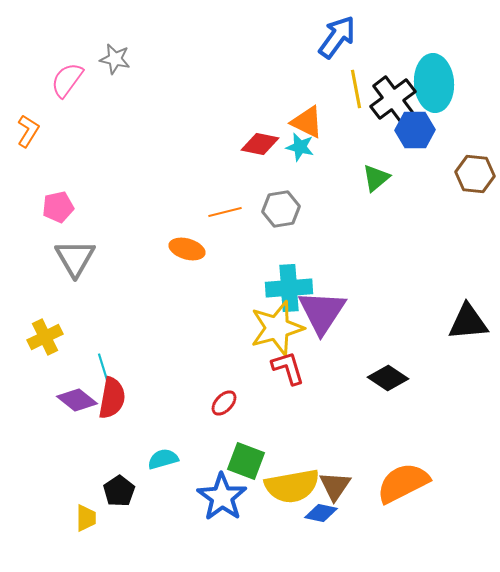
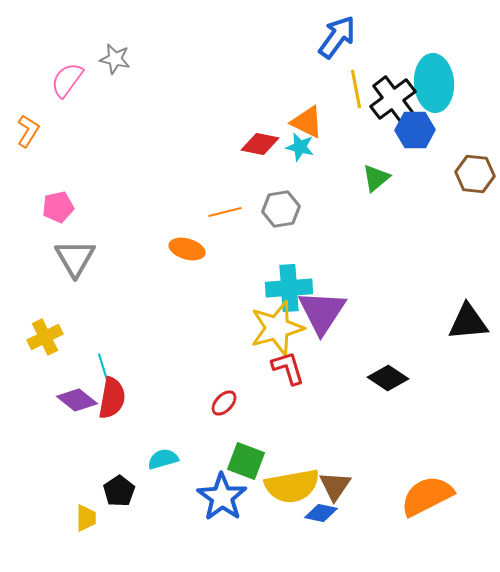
orange semicircle: moved 24 px right, 13 px down
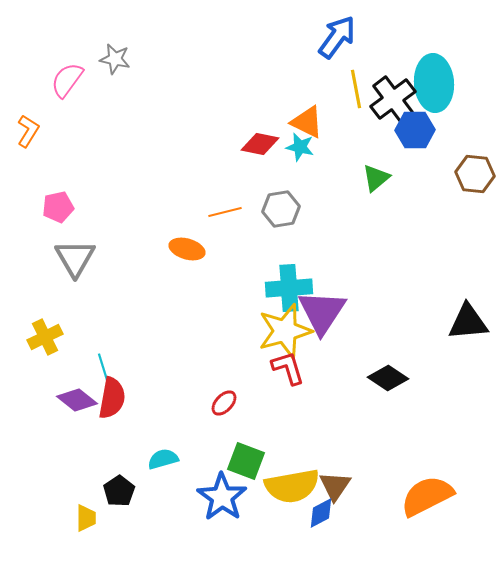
yellow star: moved 8 px right, 3 px down
blue diamond: rotated 40 degrees counterclockwise
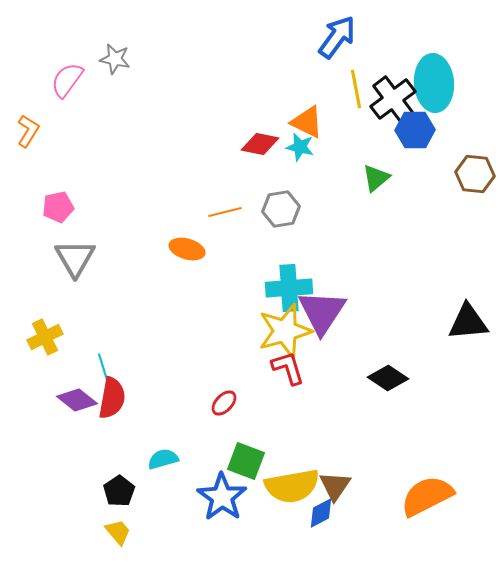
yellow trapezoid: moved 32 px right, 14 px down; rotated 40 degrees counterclockwise
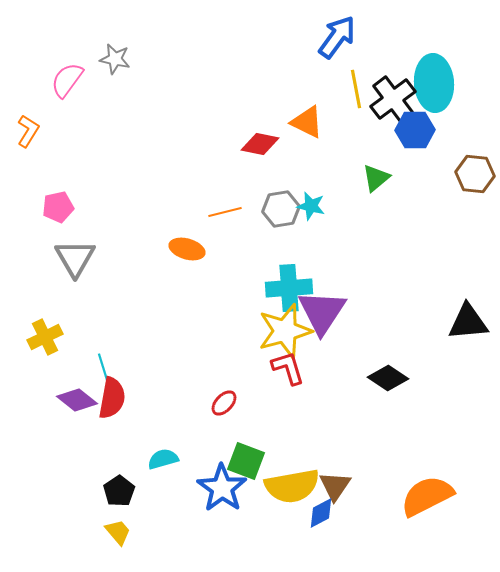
cyan star: moved 11 px right, 59 px down
blue star: moved 9 px up
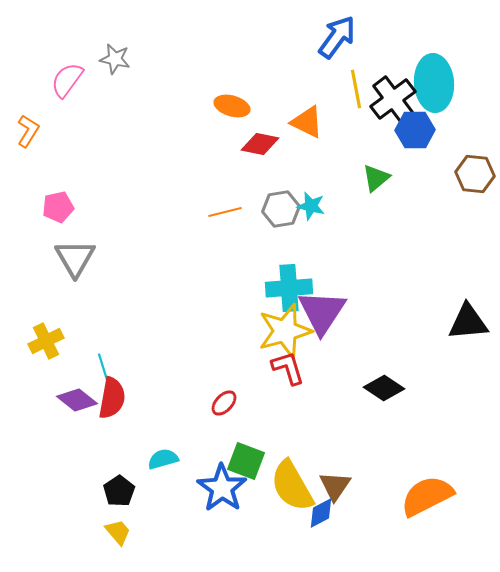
orange ellipse: moved 45 px right, 143 px up
yellow cross: moved 1 px right, 4 px down
black diamond: moved 4 px left, 10 px down
yellow semicircle: rotated 70 degrees clockwise
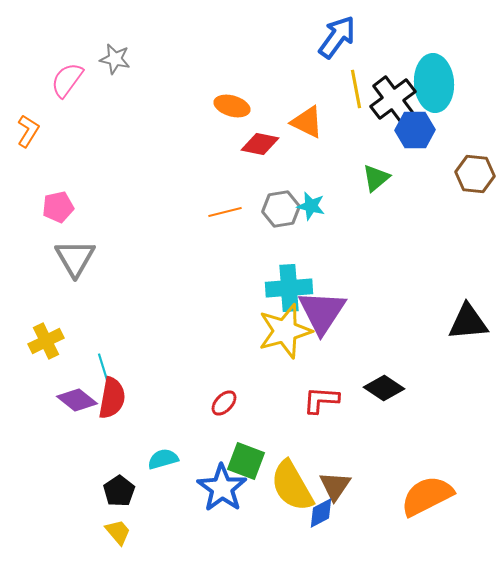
red L-shape: moved 33 px right, 32 px down; rotated 69 degrees counterclockwise
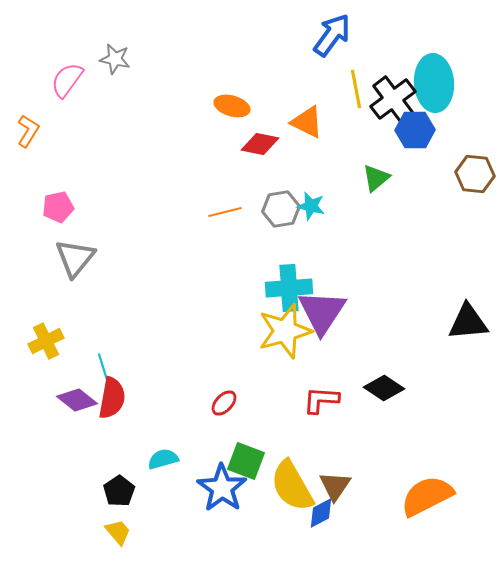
blue arrow: moved 5 px left, 2 px up
gray triangle: rotated 9 degrees clockwise
